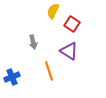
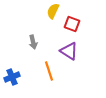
red square: rotated 14 degrees counterclockwise
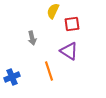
red square: rotated 28 degrees counterclockwise
gray arrow: moved 1 px left, 4 px up
